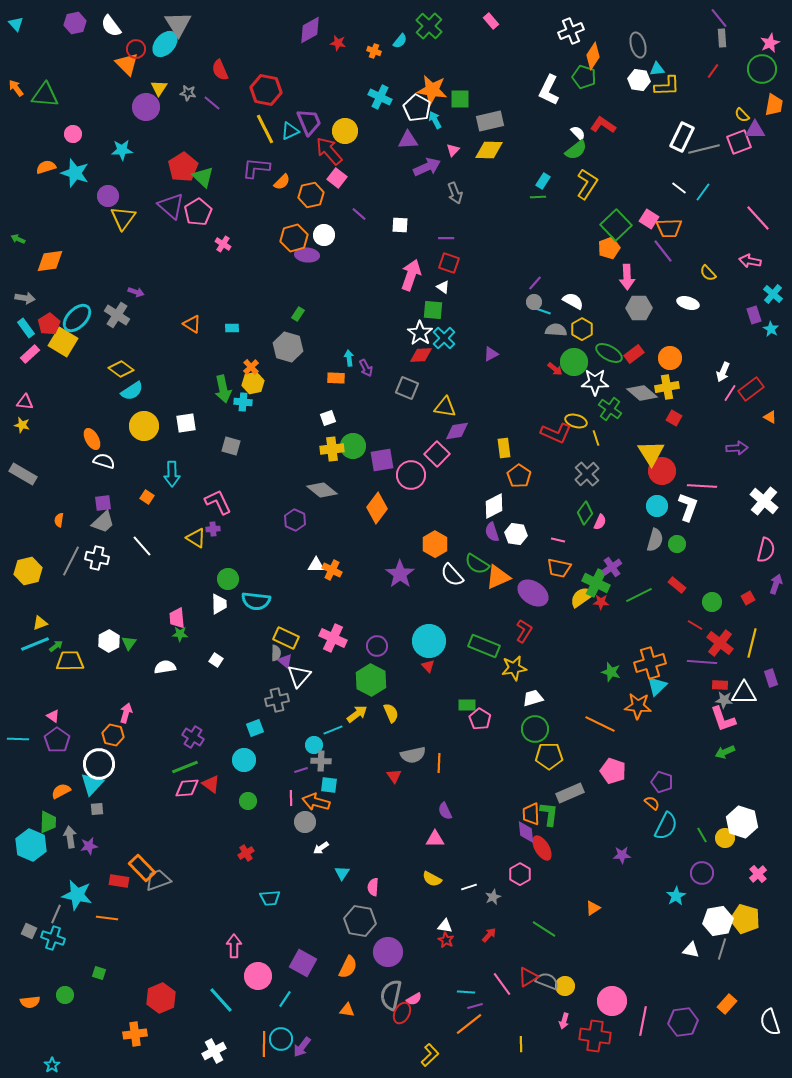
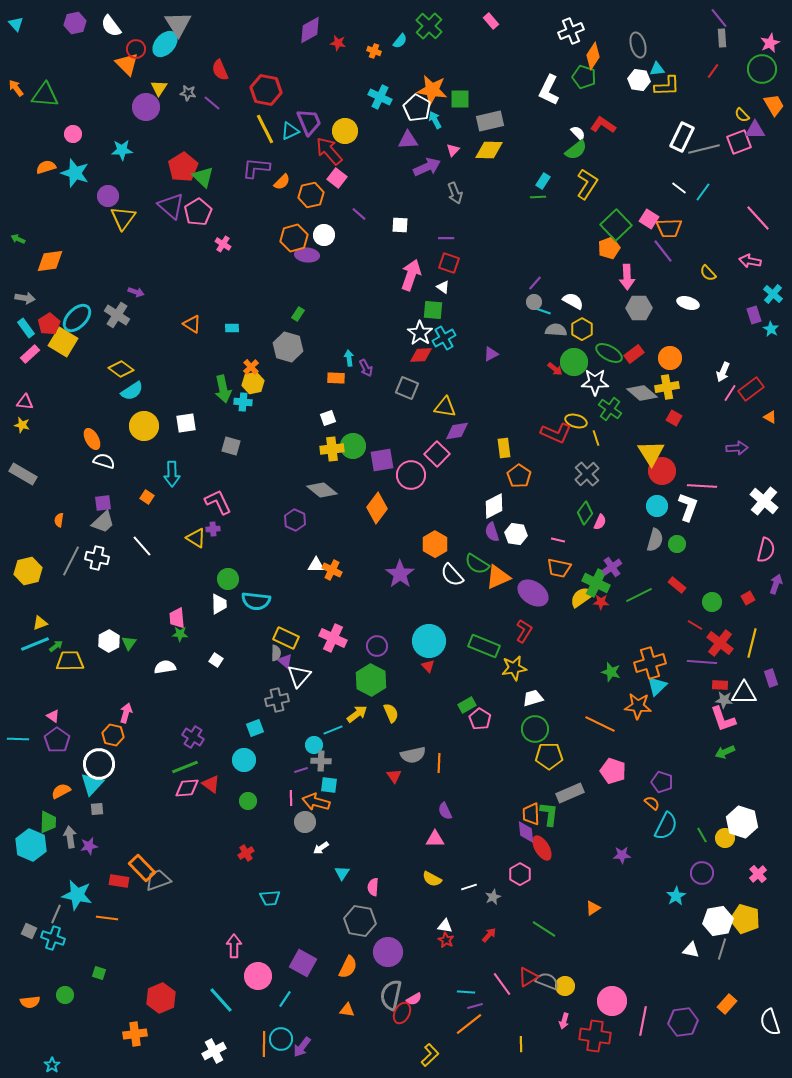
orange trapezoid at (774, 105): rotated 40 degrees counterclockwise
cyan cross at (444, 338): rotated 15 degrees clockwise
green rectangle at (467, 705): rotated 30 degrees counterclockwise
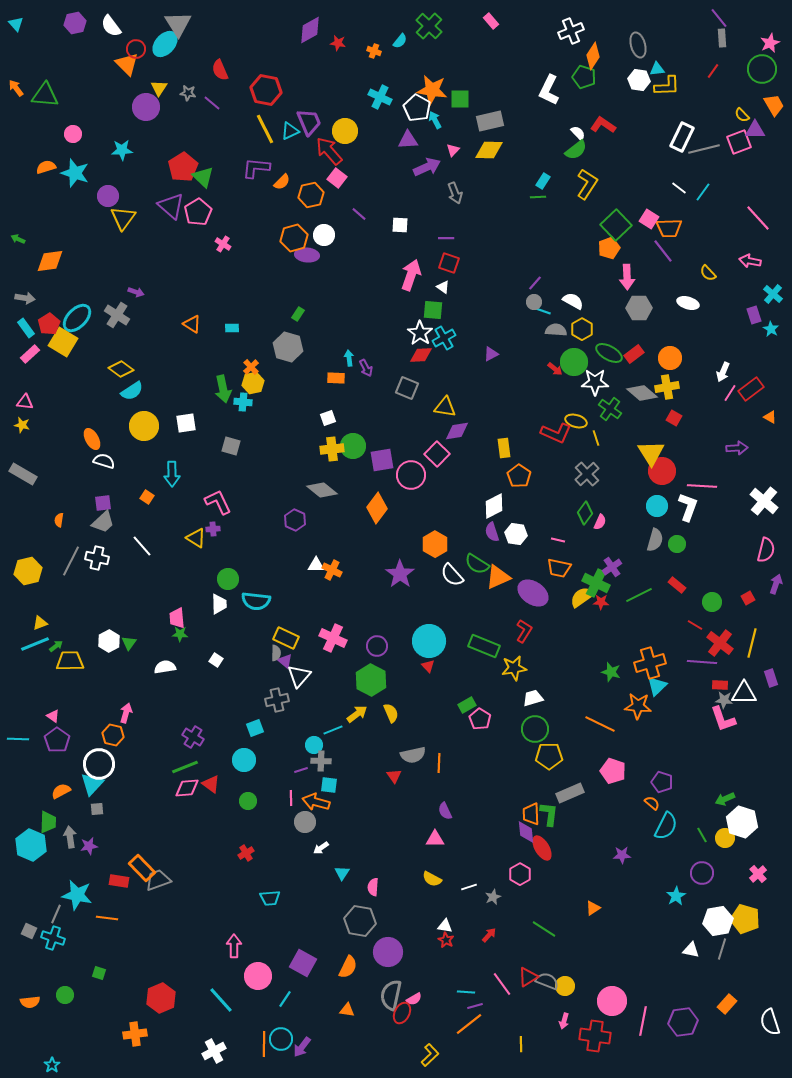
green arrow at (725, 752): moved 47 px down
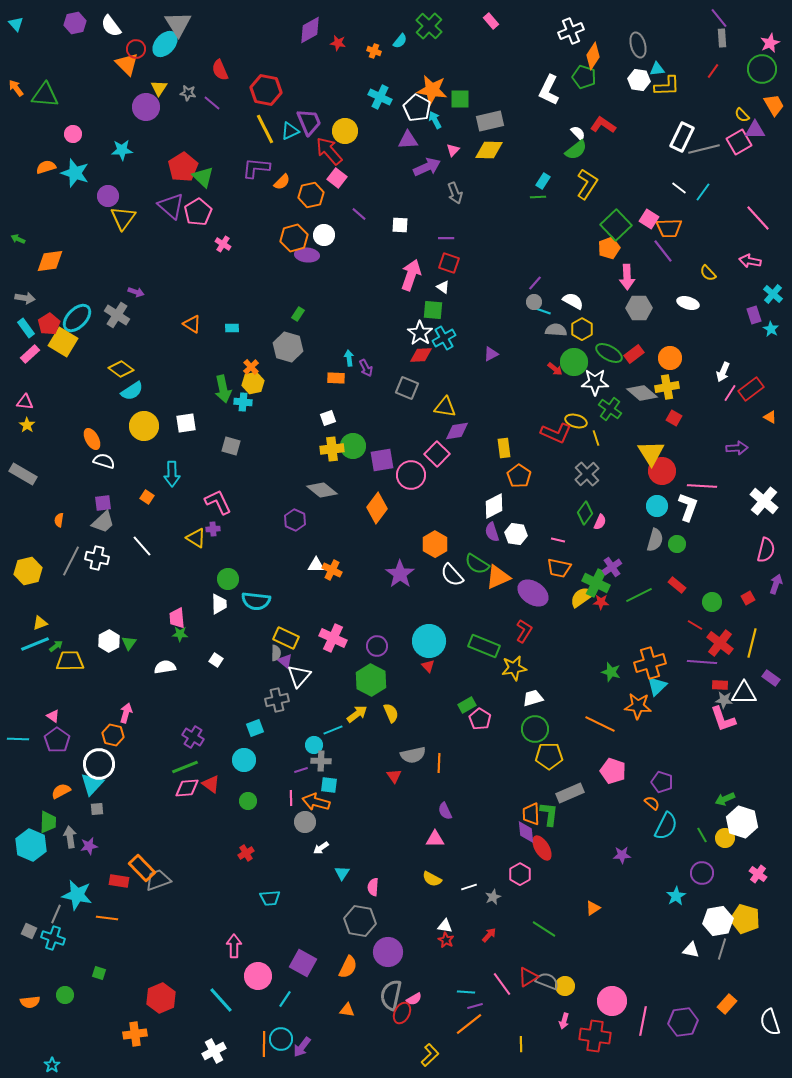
pink square at (739, 142): rotated 10 degrees counterclockwise
yellow star at (22, 425): moved 5 px right; rotated 21 degrees clockwise
purple rectangle at (771, 678): rotated 36 degrees counterclockwise
pink cross at (758, 874): rotated 12 degrees counterclockwise
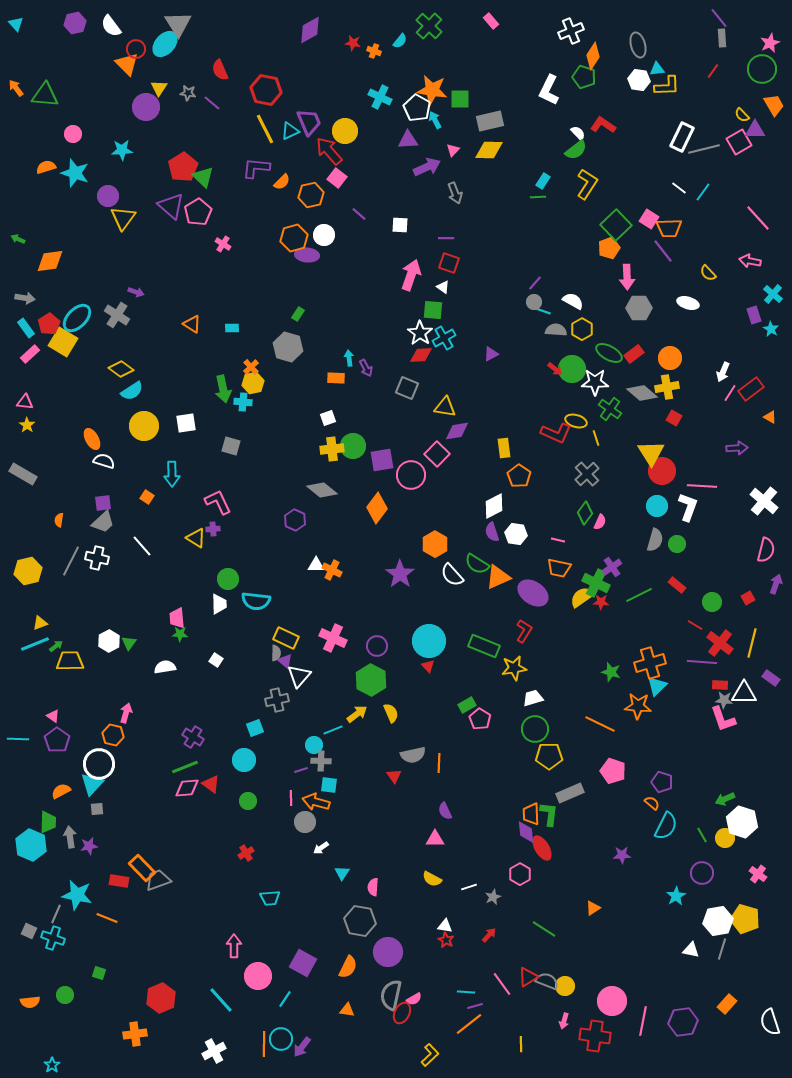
red star at (338, 43): moved 15 px right
green circle at (574, 362): moved 2 px left, 7 px down
orange line at (107, 918): rotated 15 degrees clockwise
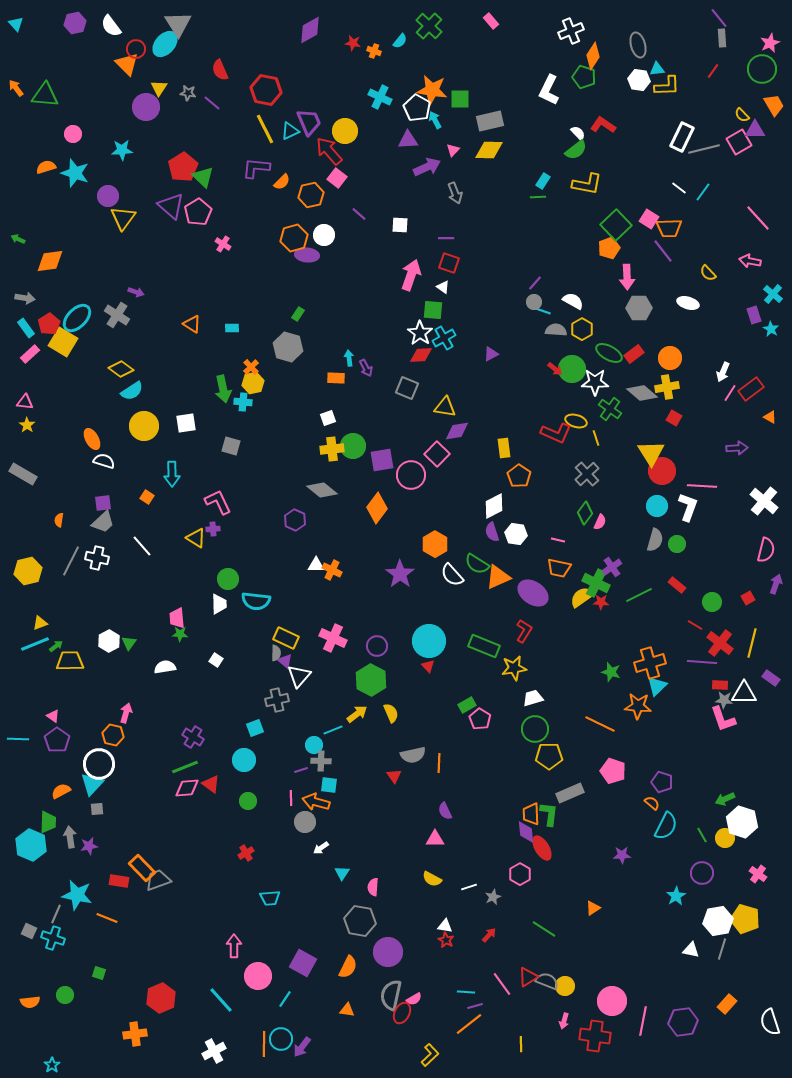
yellow L-shape at (587, 184): rotated 68 degrees clockwise
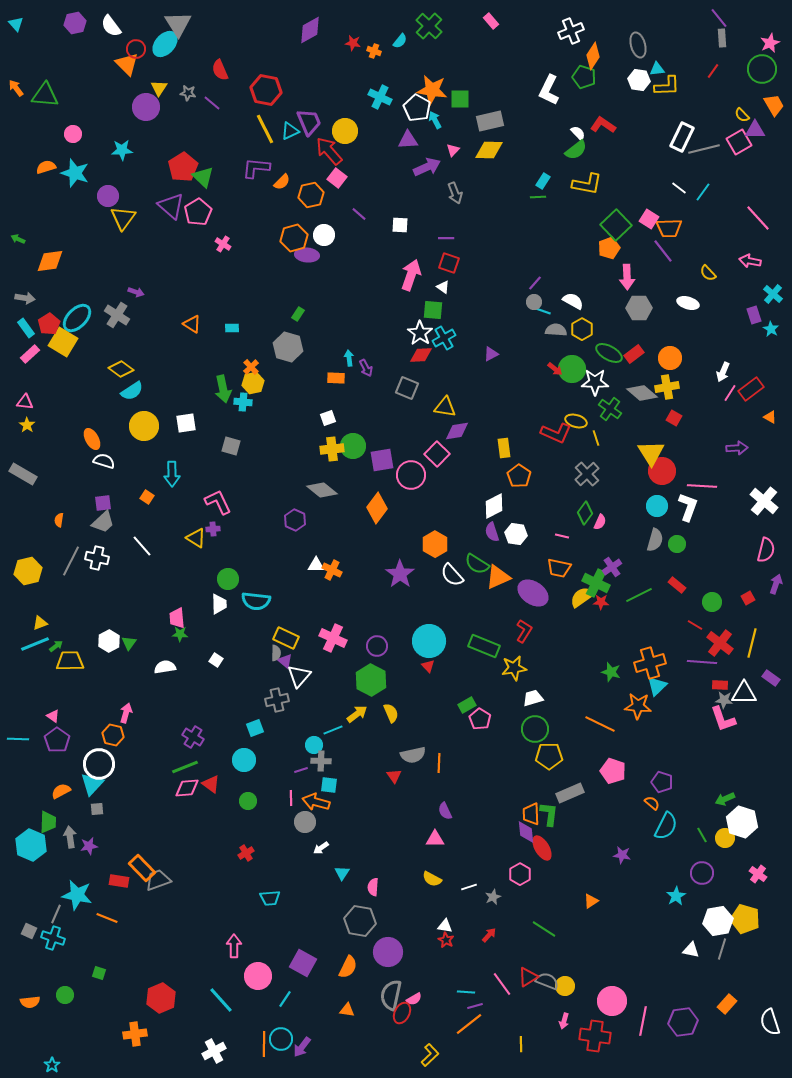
pink line at (558, 540): moved 4 px right, 4 px up
purple star at (622, 855): rotated 12 degrees clockwise
orange triangle at (593, 908): moved 2 px left, 7 px up
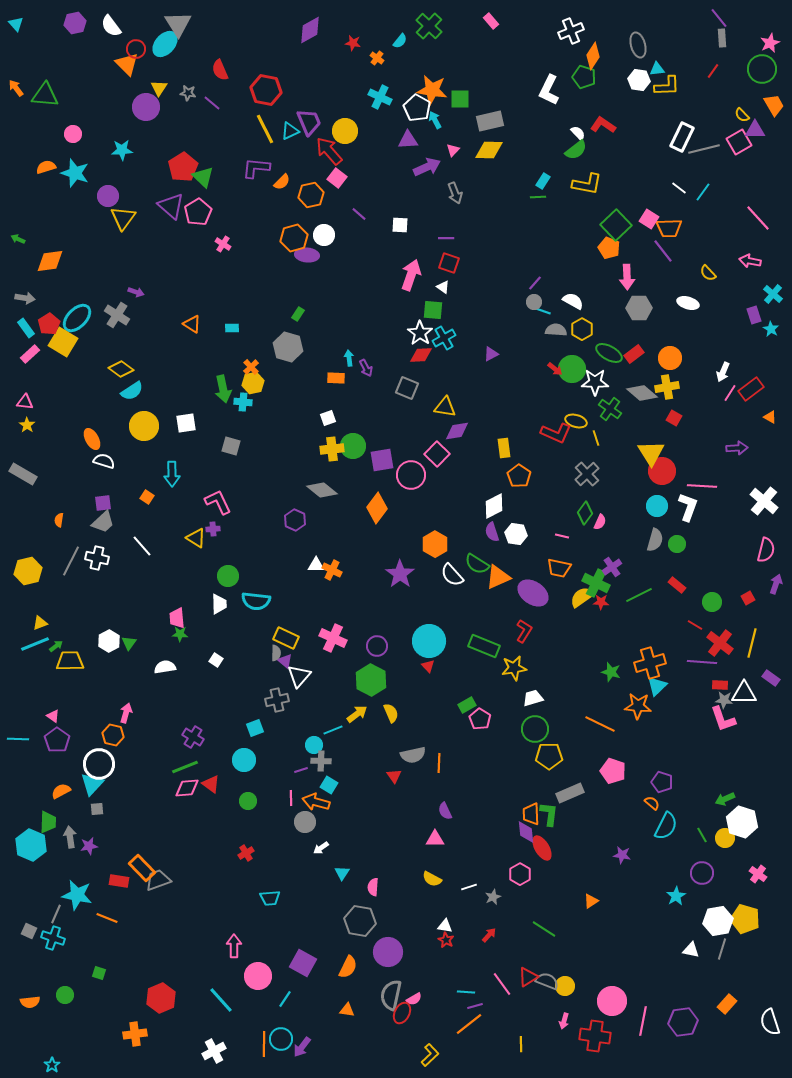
orange cross at (374, 51): moved 3 px right, 7 px down; rotated 16 degrees clockwise
orange pentagon at (609, 248): rotated 30 degrees counterclockwise
green circle at (228, 579): moved 3 px up
cyan square at (329, 785): rotated 24 degrees clockwise
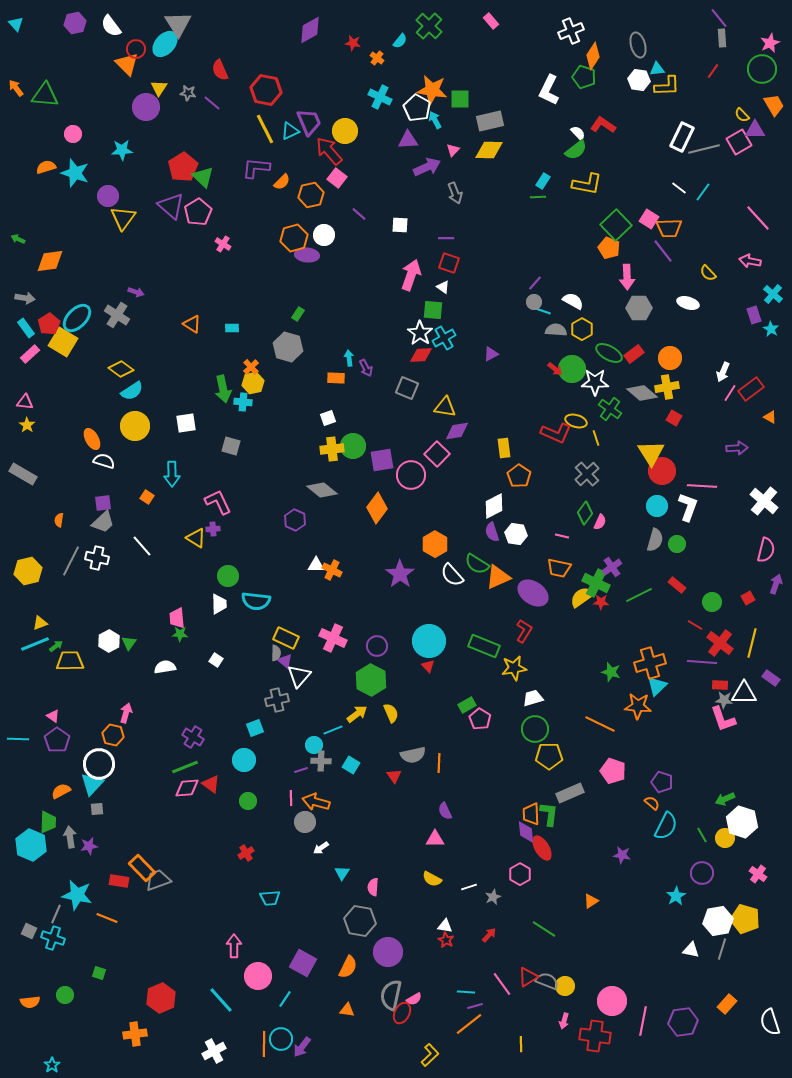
yellow circle at (144, 426): moved 9 px left
cyan square at (329, 785): moved 22 px right, 20 px up
